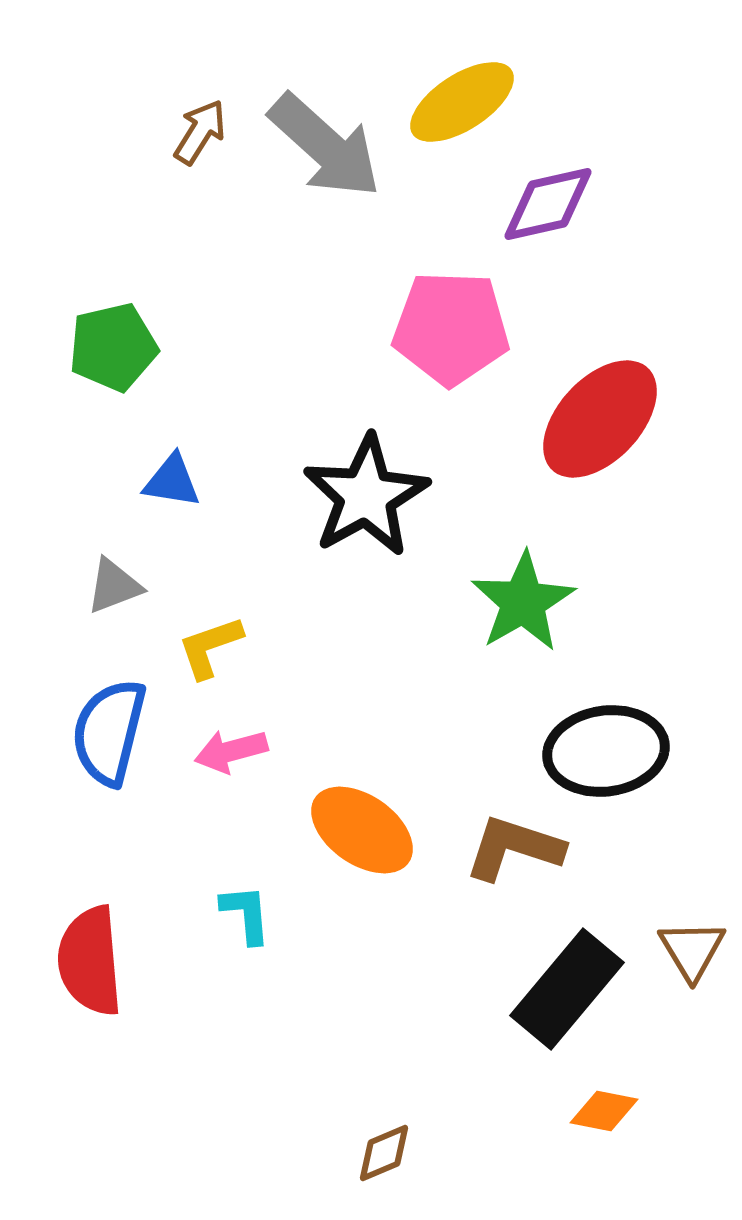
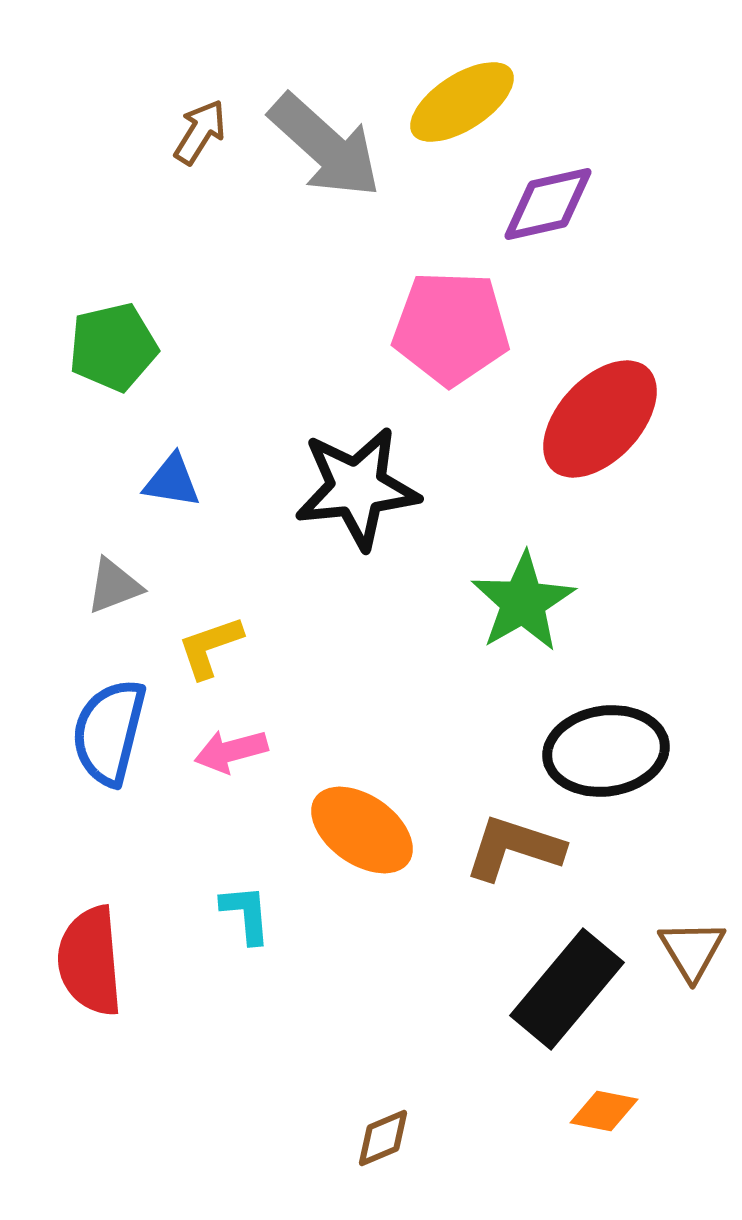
black star: moved 9 px left, 8 px up; rotated 23 degrees clockwise
brown diamond: moved 1 px left, 15 px up
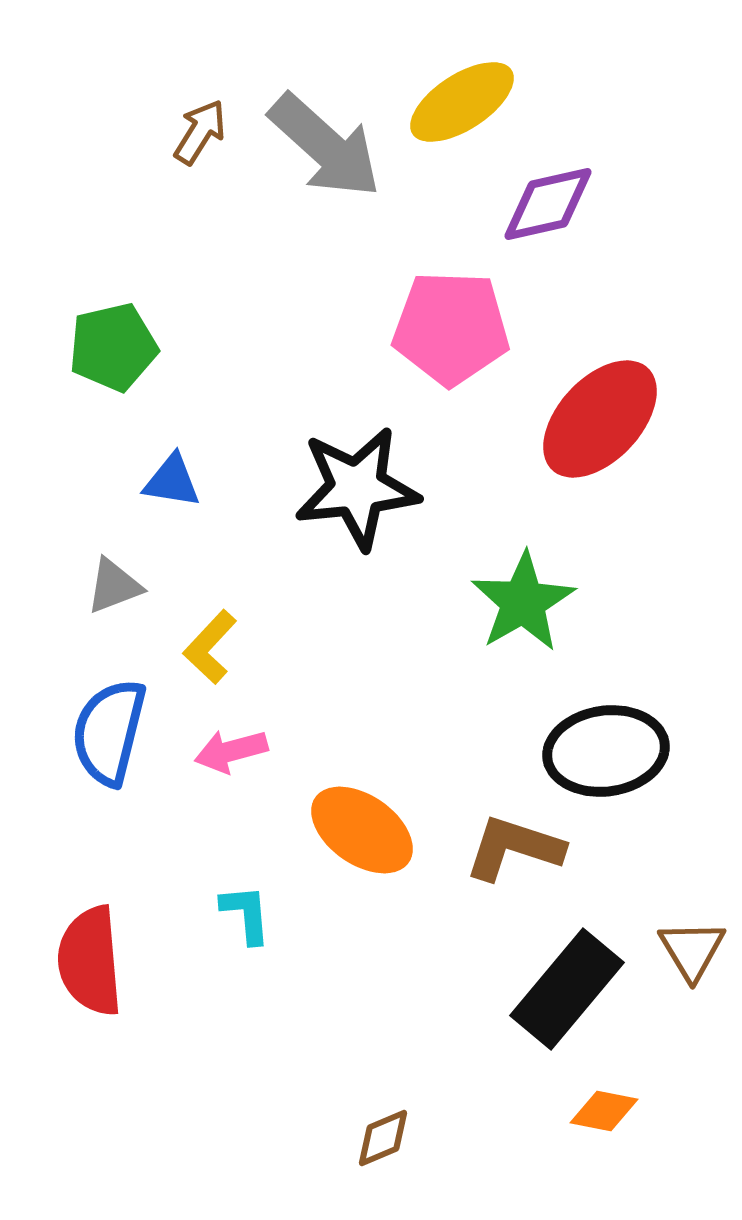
yellow L-shape: rotated 28 degrees counterclockwise
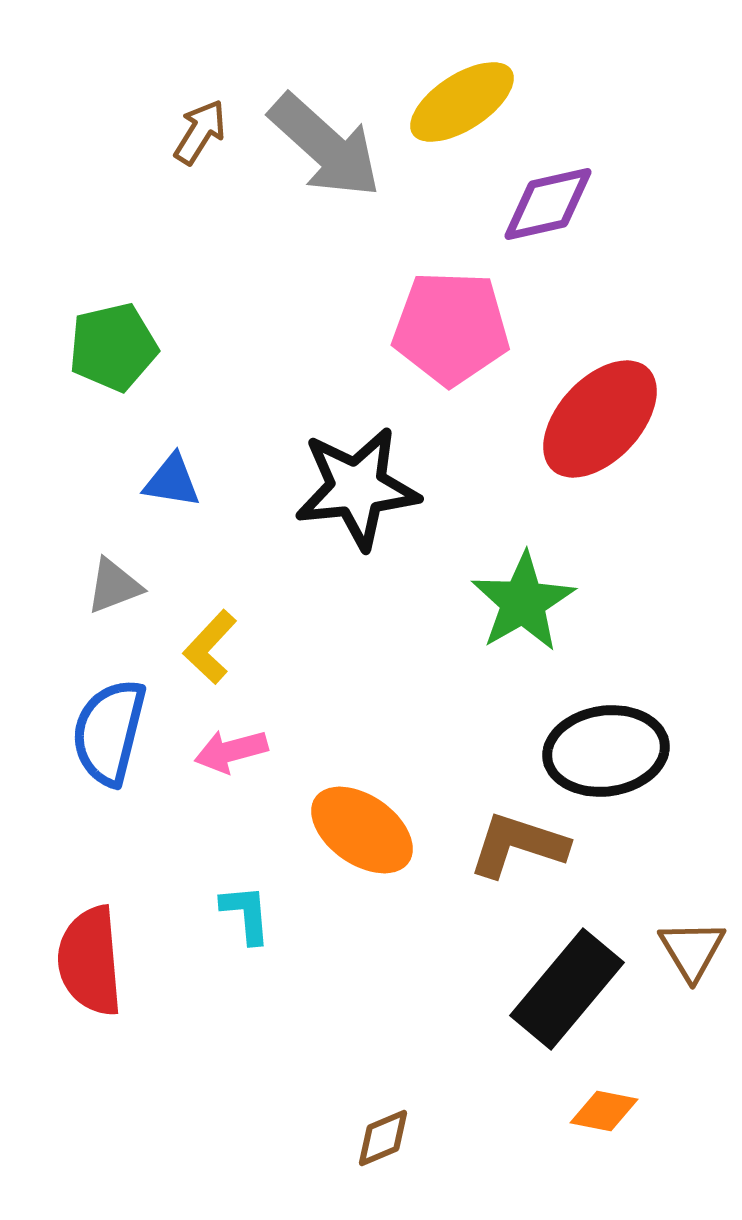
brown L-shape: moved 4 px right, 3 px up
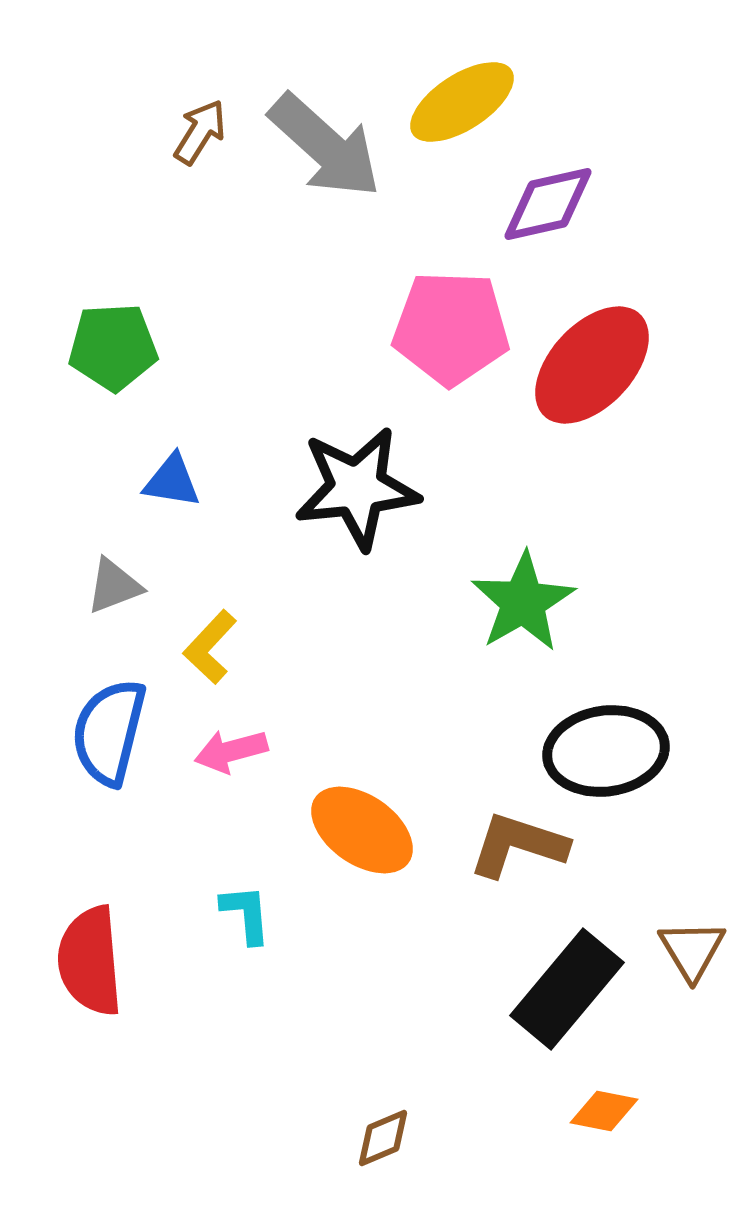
green pentagon: rotated 10 degrees clockwise
red ellipse: moved 8 px left, 54 px up
